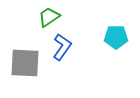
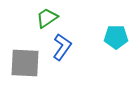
green trapezoid: moved 2 px left, 1 px down
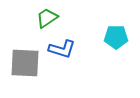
blue L-shape: moved 2 px down; rotated 72 degrees clockwise
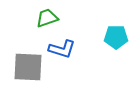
green trapezoid: rotated 15 degrees clockwise
gray square: moved 3 px right, 4 px down
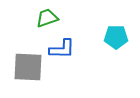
blue L-shape: rotated 16 degrees counterclockwise
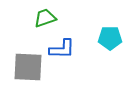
green trapezoid: moved 2 px left
cyan pentagon: moved 6 px left, 1 px down
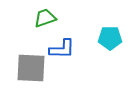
gray square: moved 3 px right, 1 px down
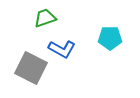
blue L-shape: rotated 28 degrees clockwise
gray square: rotated 24 degrees clockwise
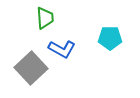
green trapezoid: rotated 105 degrees clockwise
gray square: rotated 20 degrees clockwise
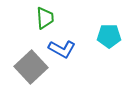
cyan pentagon: moved 1 px left, 2 px up
gray square: moved 1 px up
